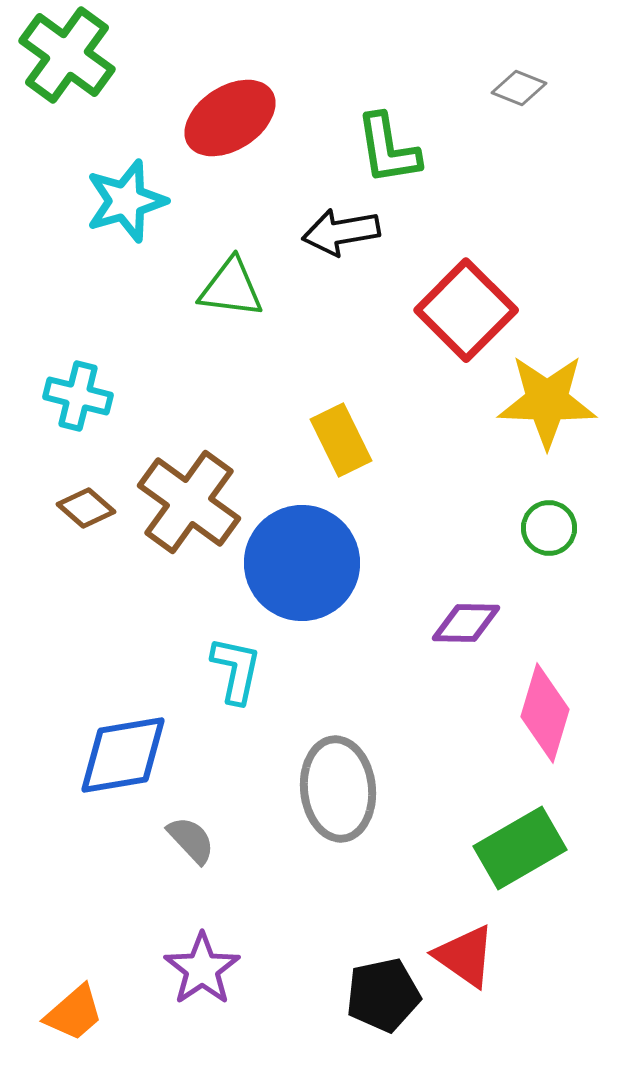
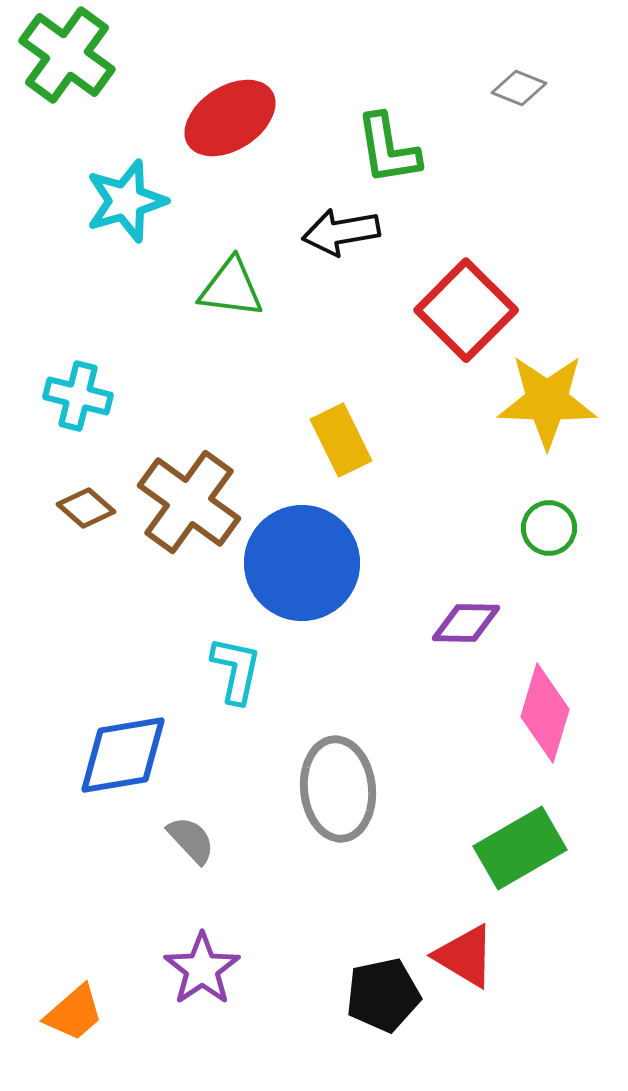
red triangle: rotated 4 degrees counterclockwise
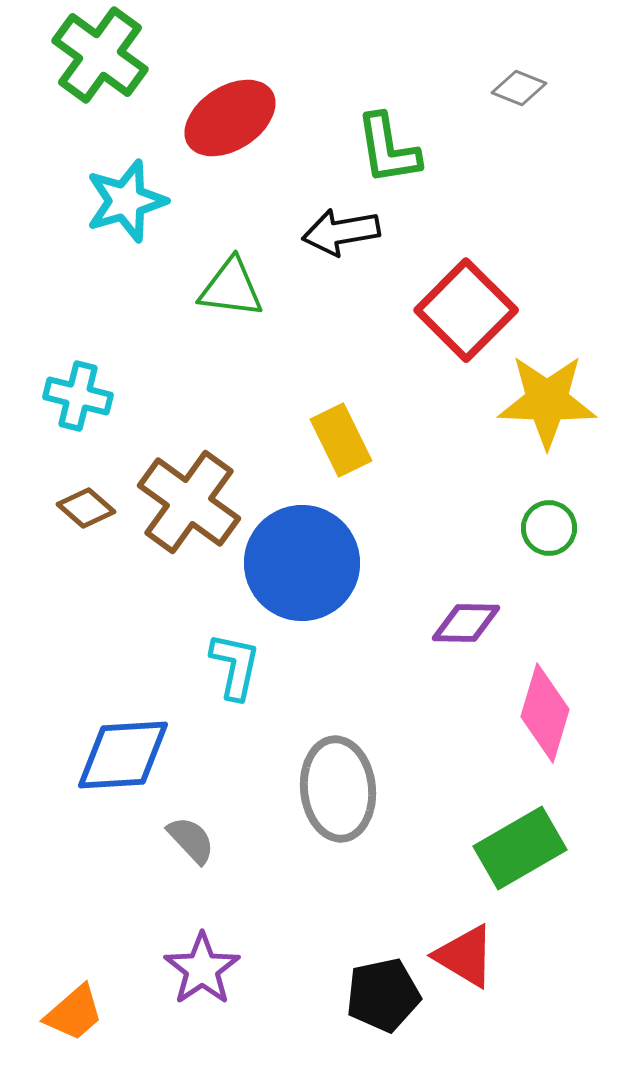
green cross: moved 33 px right
cyan L-shape: moved 1 px left, 4 px up
blue diamond: rotated 6 degrees clockwise
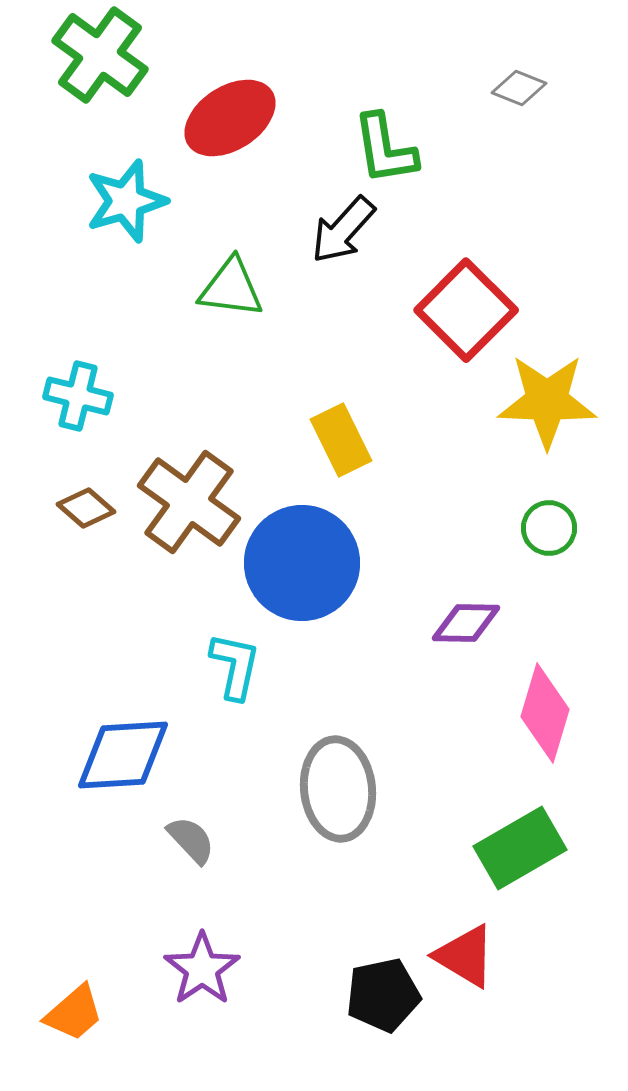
green L-shape: moved 3 px left
black arrow: moved 2 px right, 2 px up; rotated 38 degrees counterclockwise
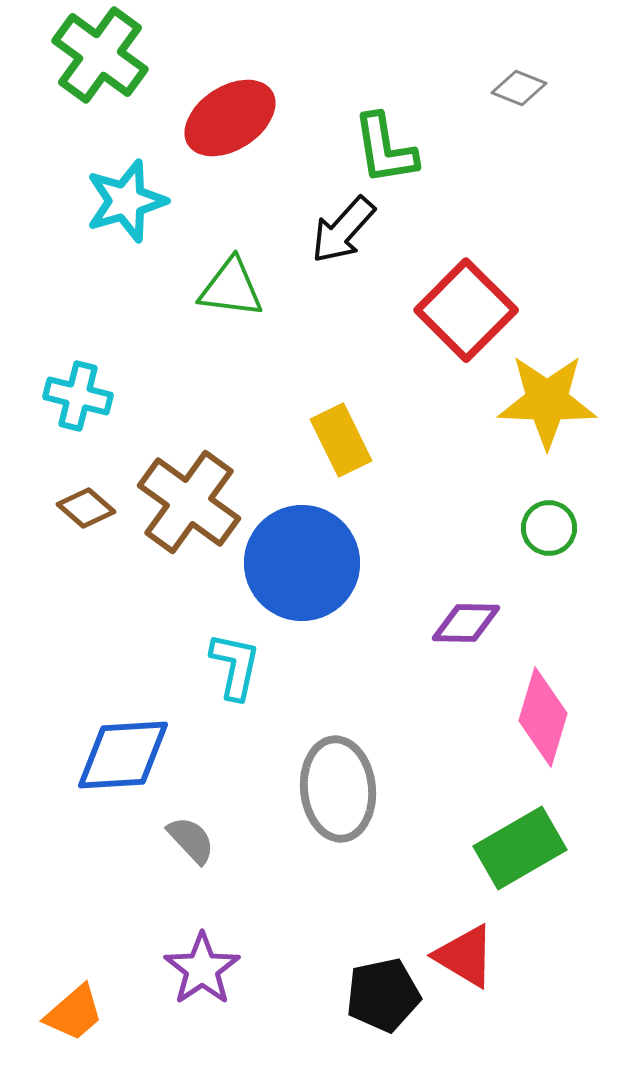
pink diamond: moved 2 px left, 4 px down
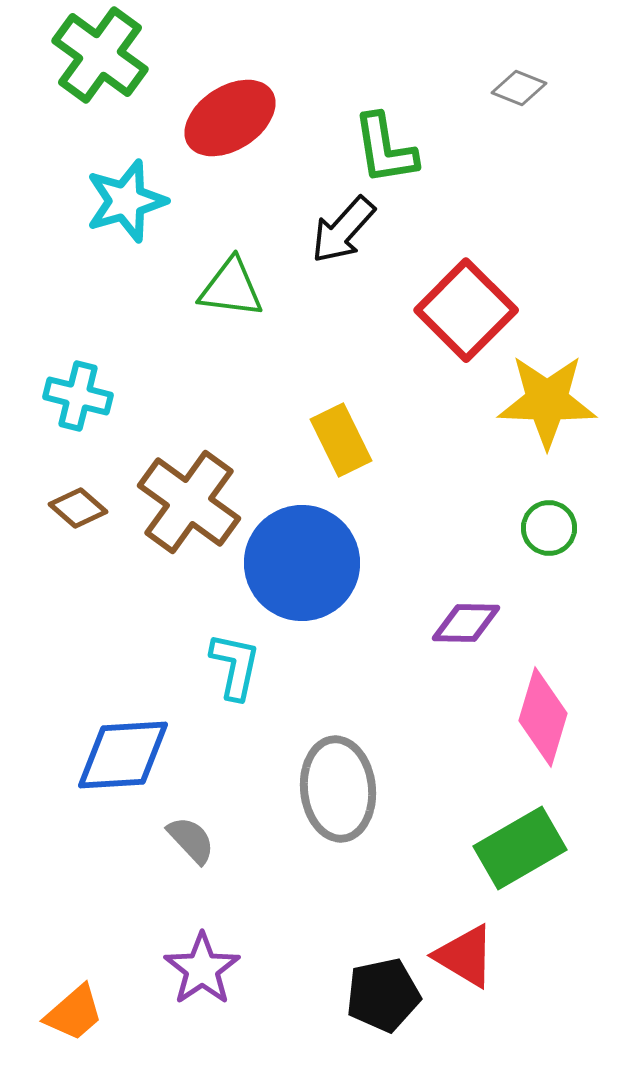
brown diamond: moved 8 px left
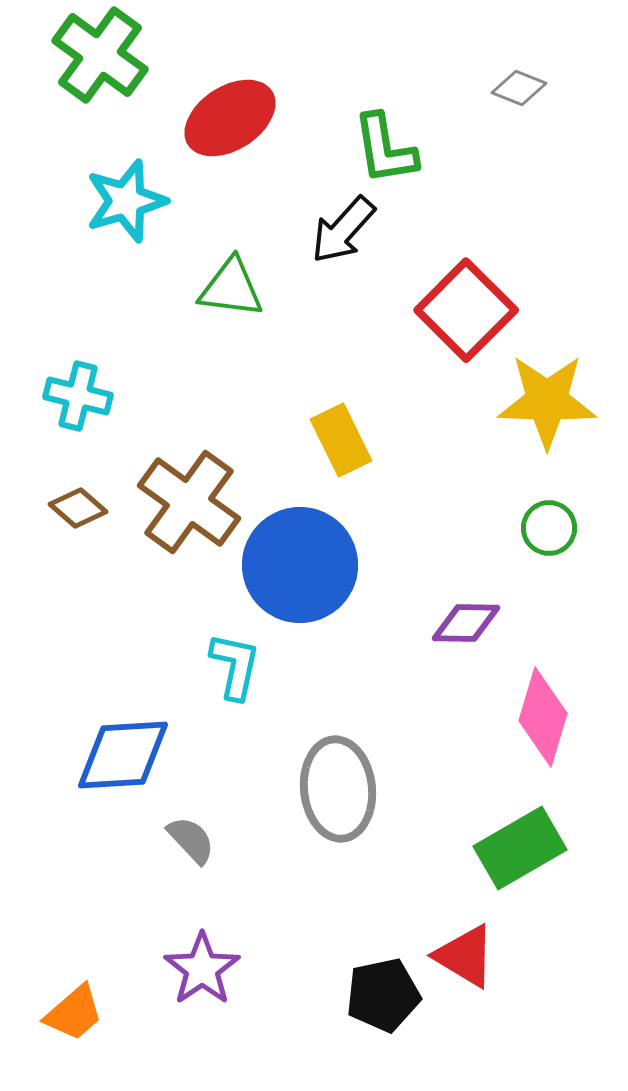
blue circle: moved 2 px left, 2 px down
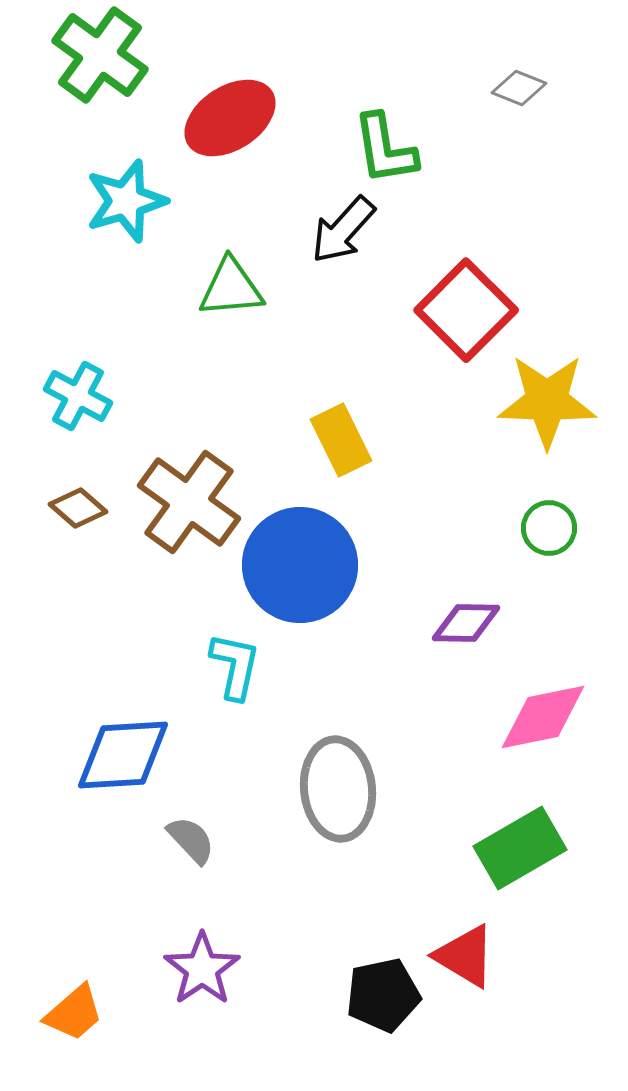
green triangle: rotated 12 degrees counterclockwise
cyan cross: rotated 14 degrees clockwise
pink diamond: rotated 62 degrees clockwise
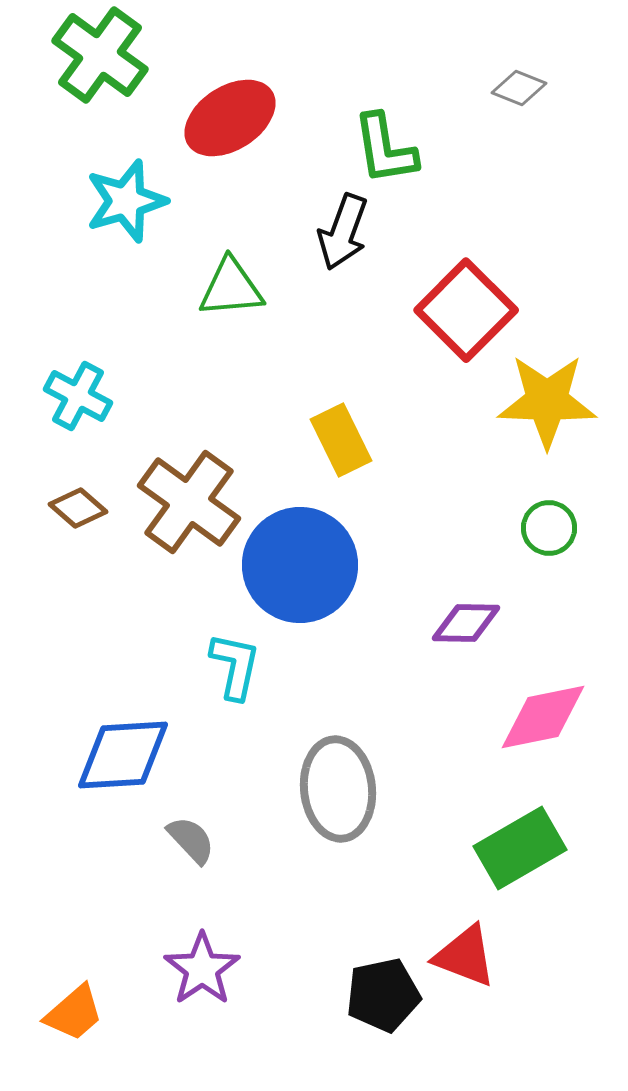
black arrow: moved 2 px down; rotated 22 degrees counterclockwise
red triangle: rotated 10 degrees counterclockwise
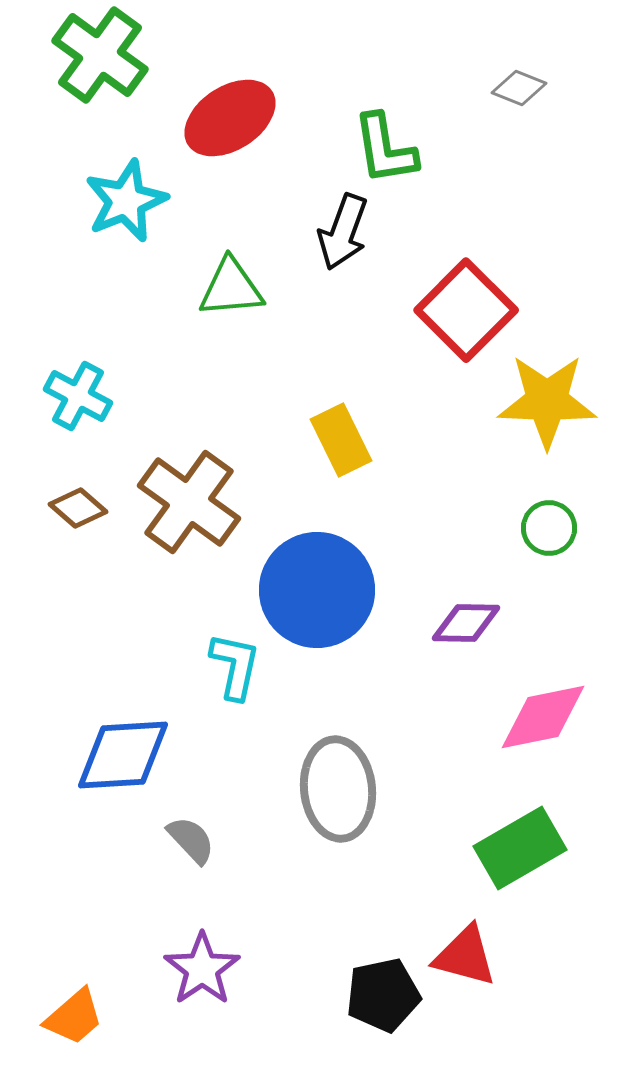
cyan star: rotated 6 degrees counterclockwise
blue circle: moved 17 px right, 25 px down
red triangle: rotated 6 degrees counterclockwise
orange trapezoid: moved 4 px down
